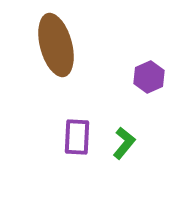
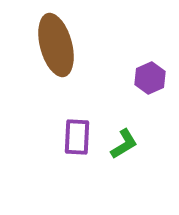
purple hexagon: moved 1 px right, 1 px down
green L-shape: moved 1 px down; rotated 20 degrees clockwise
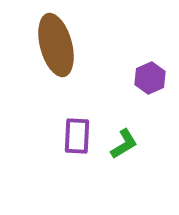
purple rectangle: moved 1 px up
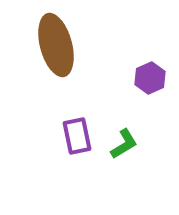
purple rectangle: rotated 15 degrees counterclockwise
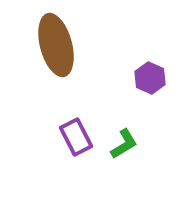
purple hexagon: rotated 12 degrees counterclockwise
purple rectangle: moved 1 px left, 1 px down; rotated 15 degrees counterclockwise
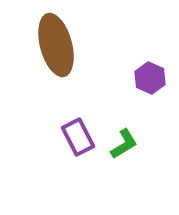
purple rectangle: moved 2 px right
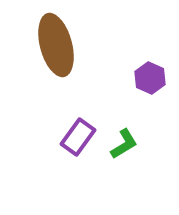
purple rectangle: rotated 63 degrees clockwise
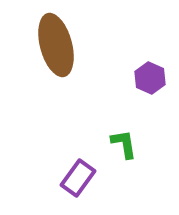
purple rectangle: moved 41 px down
green L-shape: rotated 68 degrees counterclockwise
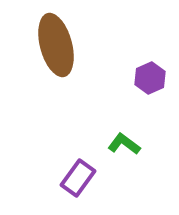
purple hexagon: rotated 12 degrees clockwise
green L-shape: rotated 44 degrees counterclockwise
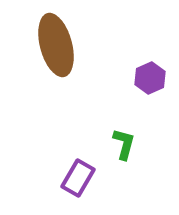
green L-shape: rotated 68 degrees clockwise
purple rectangle: rotated 6 degrees counterclockwise
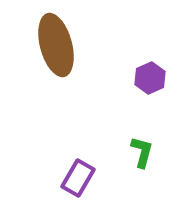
green L-shape: moved 18 px right, 8 px down
